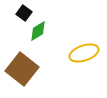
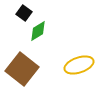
yellow ellipse: moved 5 px left, 12 px down
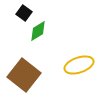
brown square: moved 2 px right, 6 px down
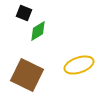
black square: rotated 14 degrees counterclockwise
brown square: moved 3 px right; rotated 12 degrees counterclockwise
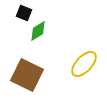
yellow ellipse: moved 5 px right, 1 px up; rotated 28 degrees counterclockwise
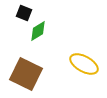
yellow ellipse: rotated 76 degrees clockwise
brown square: moved 1 px left, 1 px up
